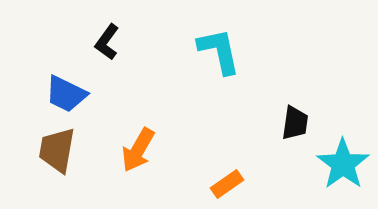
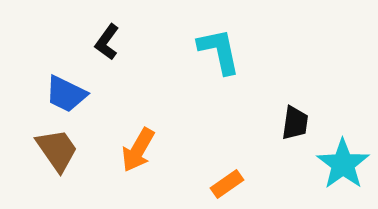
brown trapezoid: rotated 135 degrees clockwise
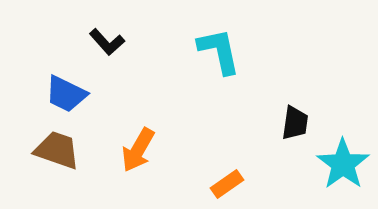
black L-shape: rotated 78 degrees counterclockwise
brown trapezoid: rotated 36 degrees counterclockwise
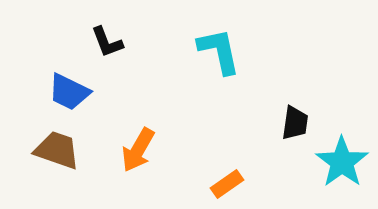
black L-shape: rotated 21 degrees clockwise
blue trapezoid: moved 3 px right, 2 px up
cyan star: moved 1 px left, 2 px up
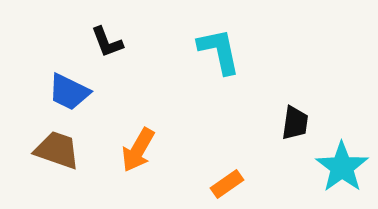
cyan star: moved 5 px down
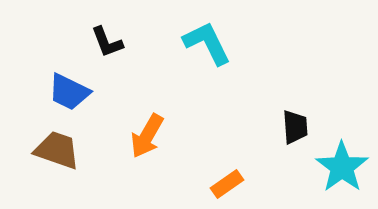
cyan L-shape: moved 12 px left, 8 px up; rotated 14 degrees counterclockwise
black trapezoid: moved 4 px down; rotated 12 degrees counterclockwise
orange arrow: moved 9 px right, 14 px up
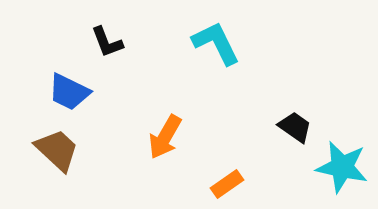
cyan L-shape: moved 9 px right
black trapezoid: rotated 51 degrees counterclockwise
orange arrow: moved 18 px right, 1 px down
brown trapezoid: rotated 24 degrees clockwise
cyan star: rotated 24 degrees counterclockwise
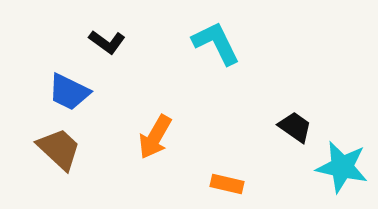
black L-shape: rotated 33 degrees counterclockwise
orange arrow: moved 10 px left
brown trapezoid: moved 2 px right, 1 px up
orange rectangle: rotated 48 degrees clockwise
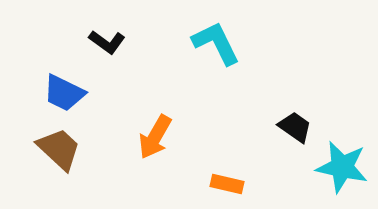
blue trapezoid: moved 5 px left, 1 px down
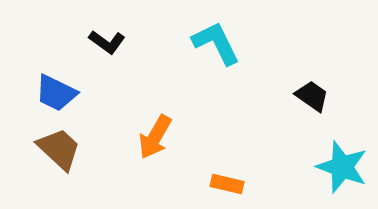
blue trapezoid: moved 8 px left
black trapezoid: moved 17 px right, 31 px up
cyan star: rotated 8 degrees clockwise
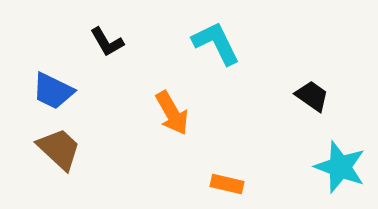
black L-shape: rotated 24 degrees clockwise
blue trapezoid: moved 3 px left, 2 px up
orange arrow: moved 17 px right, 24 px up; rotated 60 degrees counterclockwise
cyan star: moved 2 px left
